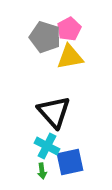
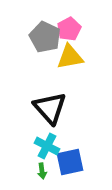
gray pentagon: rotated 8 degrees clockwise
black triangle: moved 4 px left, 4 px up
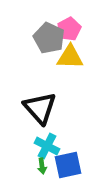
gray pentagon: moved 4 px right, 1 px down
yellow triangle: rotated 12 degrees clockwise
black triangle: moved 10 px left
blue square: moved 2 px left, 3 px down
green arrow: moved 5 px up
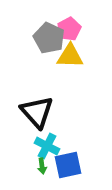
yellow triangle: moved 1 px up
black triangle: moved 3 px left, 4 px down
